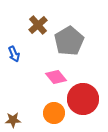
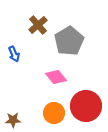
red circle: moved 3 px right, 7 px down
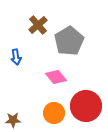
blue arrow: moved 2 px right, 3 px down; rotated 14 degrees clockwise
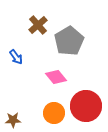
blue arrow: rotated 28 degrees counterclockwise
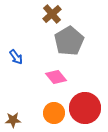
brown cross: moved 14 px right, 11 px up
red circle: moved 1 px left, 2 px down
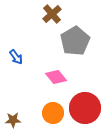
gray pentagon: moved 6 px right
orange circle: moved 1 px left
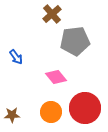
gray pentagon: rotated 24 degrees clockwise
orange circle: moved 2 px left, 1 px up
brown star: moved 1 px left, 5 px up
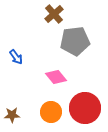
brown cross: moved 2 px right
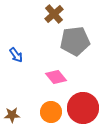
blue arrow: moved 2 px up
red circle: moved 2 px left
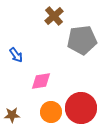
brown cross: moved 2 px down
gray pentagon: moved 7 px right, 1 px up
pink diamond: moved 15 px left, 4 px down; rotated 60 degrees counterclockwise
red circle: moved 2 px left
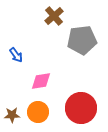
orange circle: moved 13 px left
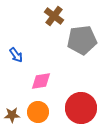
brown cross: rotated 12 degrees counterclockwise
